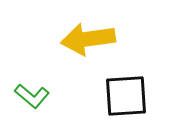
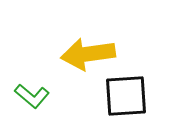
yellow arrow: moved 15 px down
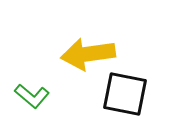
black square: moved 1 px left, 2 px up; rotated 15 degrees clockwise
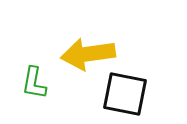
green L-shape: moved 2 px right, 13 px up; rotated 60 degrees clockwise
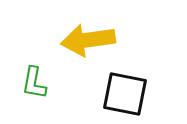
yellow arrow: moved 14 px up
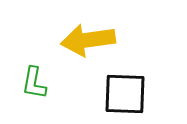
black square: rotated 9 degrees counterclockwise
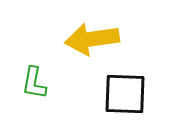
yellow arrow: moved 4 px right, 1 px up
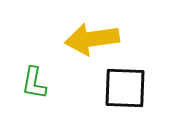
black square: moved 6 px up
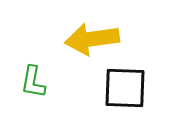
green L-shape: moved 1 px left, 1 px up
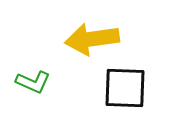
green L-shape: rotated 76 degrees counterclockwise
